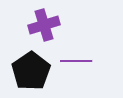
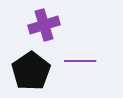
purple line: moved 4 px right
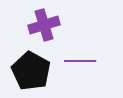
black pentagon: rotated 9 degrees counterclockwise
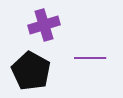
purple line: moved 10 px right, 3 px up
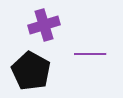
purple line: moved 4 px up
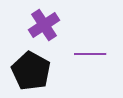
purple cross: rotated 16 degrees counterclockwise
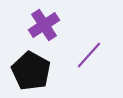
purple line: moved 1 px left, 1 px down; rotated 48 degrees counterclockwise
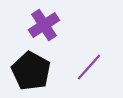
purple line: moved 12 px down
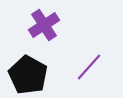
black pentagon: moved 3 px left, 4 px down
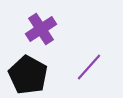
purple cross: moved 3 px left, 4 px down
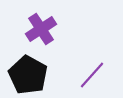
purple line: moved 3 px right, 8 px down
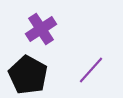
purple line: moved 1 px left, 5 px up
